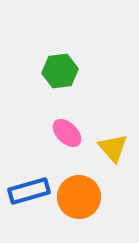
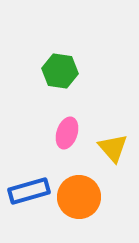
green hexagon: rotated 16 degrees clockwise
pink ellipse: rotated 64 degrees clockwise
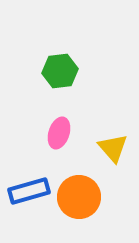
green hexagon: rotated 16 degrees counterclockwise
pink ellipse: moved 8 px left
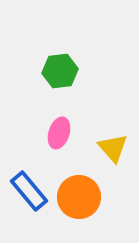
blue rectangle: rotated 66 degrees clockwise
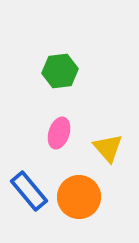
yellow triangle: moved 5 px left
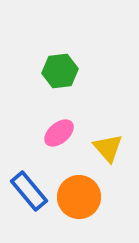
pink ellipse: rotated 32 degrees clockwise
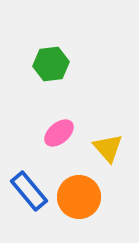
green hexagon: moved 9 px left, 7 px up
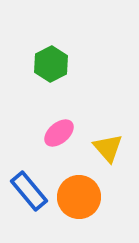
green hexagon: rotated 20 degrees counterclockwise
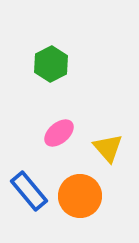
orange circle: moved 1 px right, 1 px up
